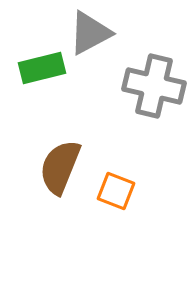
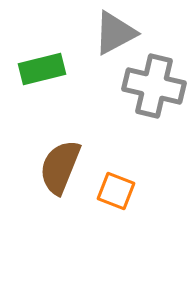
gray triangle: moved 25 px right
green rectangle: moved 1 px down
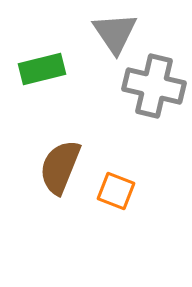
gray triangle: rotated 36 degrees counterclockwise
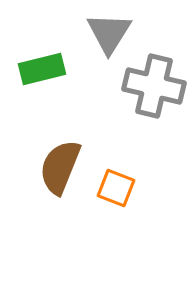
gray triangle: moved 6 px left; rotated 6 degrees clockwise
orange square: moved 3 px up
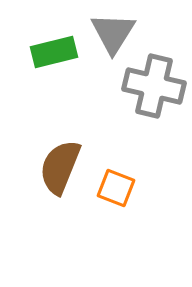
gray triangle: moved 4 px right
green rectangle: moved 12 px right, 17 px up
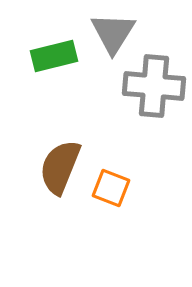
green rectangle: moved 4 px down
gray cross: rotated 8 degrees counterclockwise
orange square: moved 5 px left
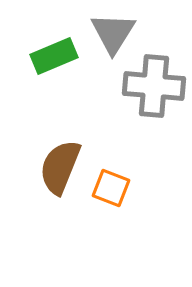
green rectangle: rotated 9 degrees counterclockwise
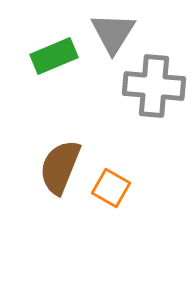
orange square: rotated 9 degrees clockwise
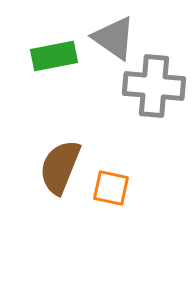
gray triangle: moved 1 px right, 5 px down; rotated 27 degrees counterclockwise
green rectangle: rotated 12 degrees clockwise
orange square: rotated 18 degrees counterclockwise
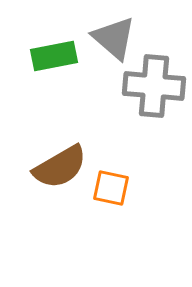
gray triangle: rotated 6 degrees clockwise
brown semicircle: rotated 142 degrees counterclockwise
